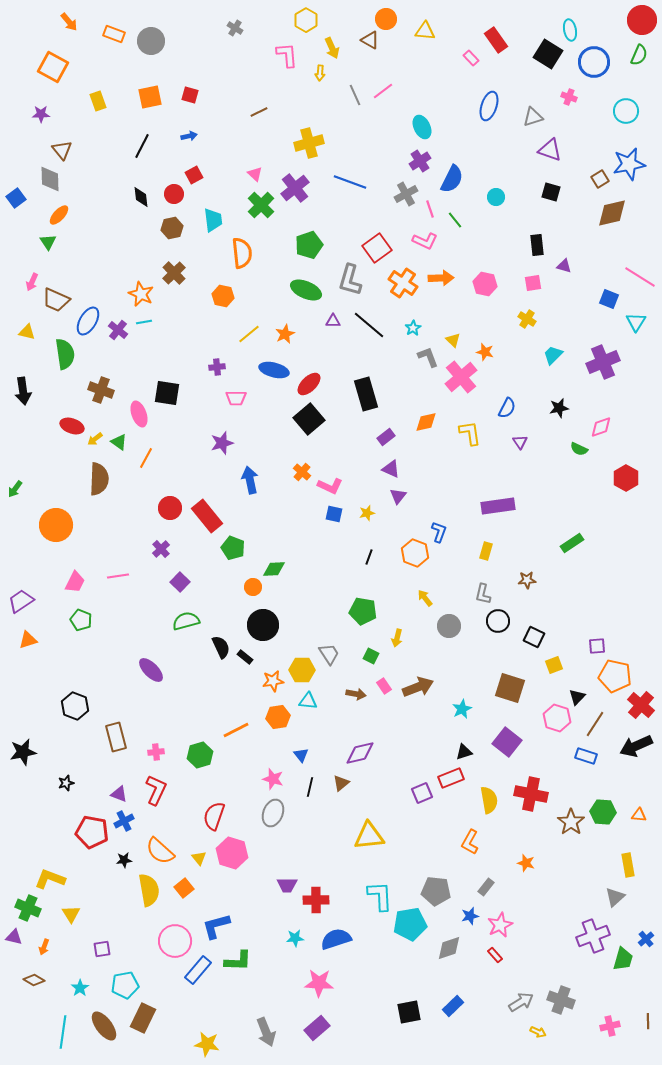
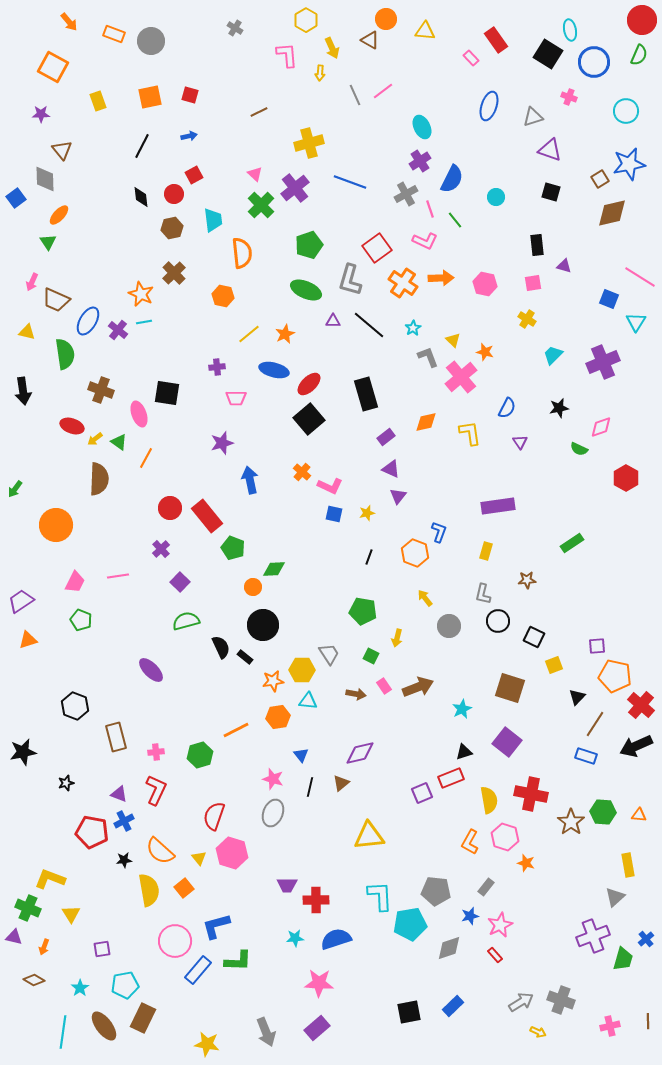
gray diamond at (50, 179): moved 5 px left
pink hexagon at (557, 718): moved 52 px left, 119 px down
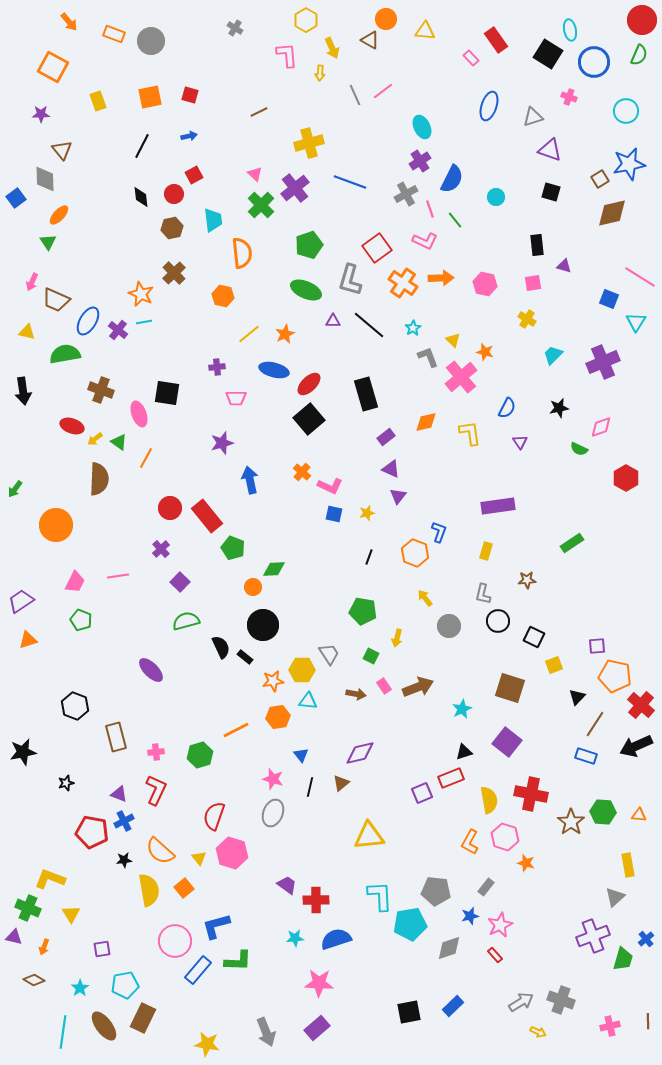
green semicircle at (65, 354): rotated 92 degrees counterclockwise
purple trapezoid at (287, 885): rotated 145 degrees counterclockwise
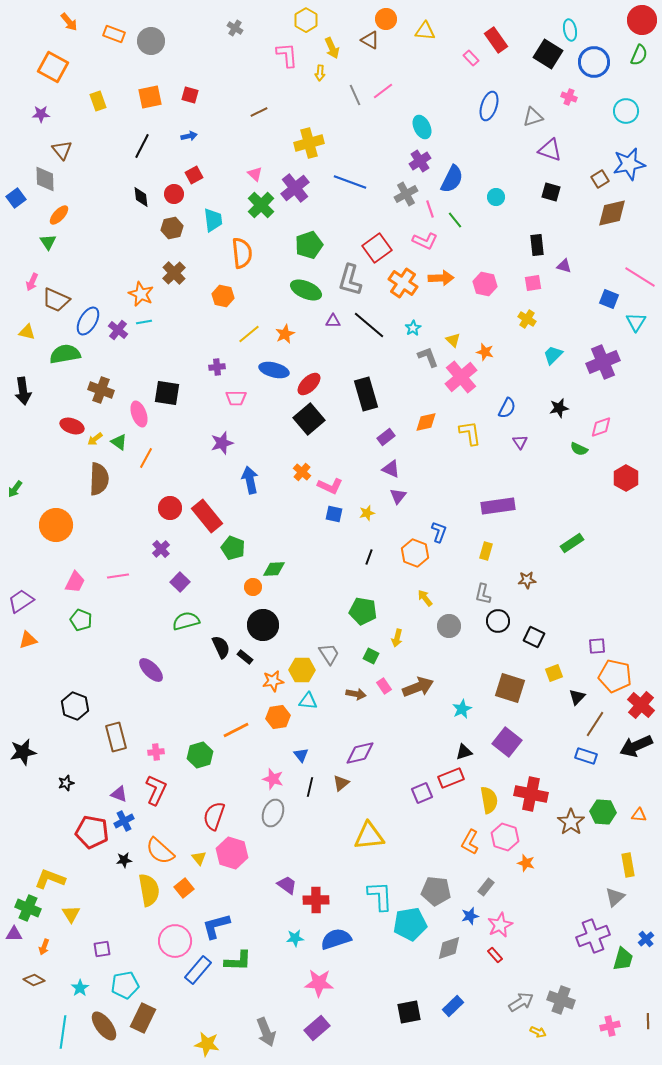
yellow square at (554, 665): moved 8 px down
purple triangle at (14, 937): moved 3 px up; rotated 12 degrees counterclockwise
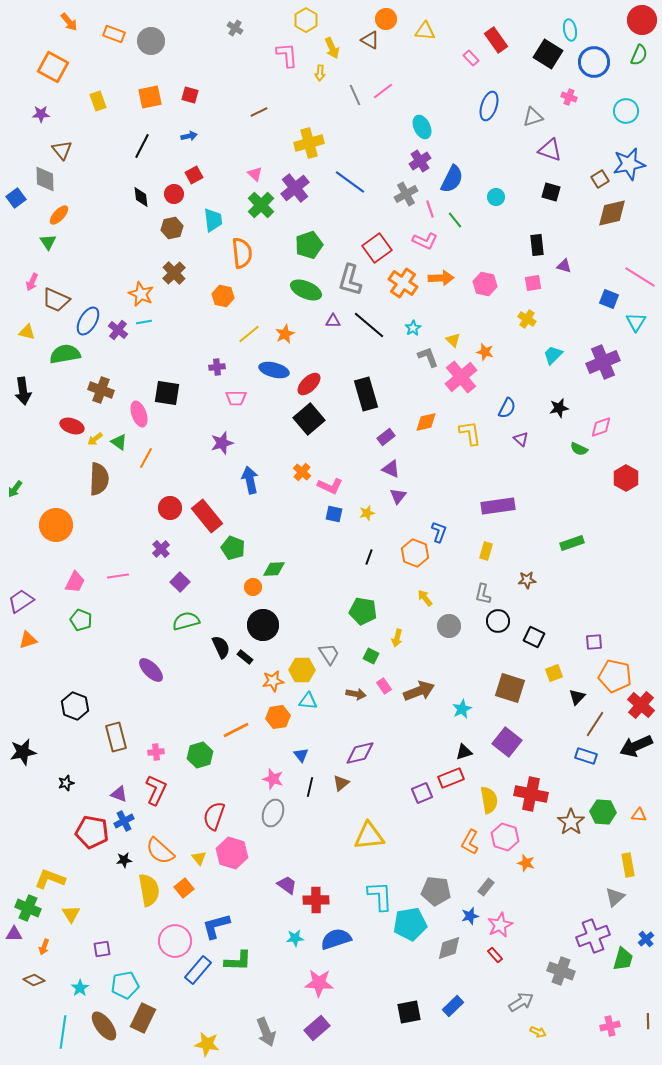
blue line at (350, 182): rotated 16 degrees clockwise
purple triangle at (520, 442): moved 1 px right, 3 px up; rotated 14 degrees counterclockwise
green rectangle at (572, 543): rotated 15 degrees clockwise
purple square at (597, 646): moved 3 px left, 4 px up
brown arrow at (418, 687): moved 1 px right, 4 px down
gray cross at (561, 1000): moved 29 px up
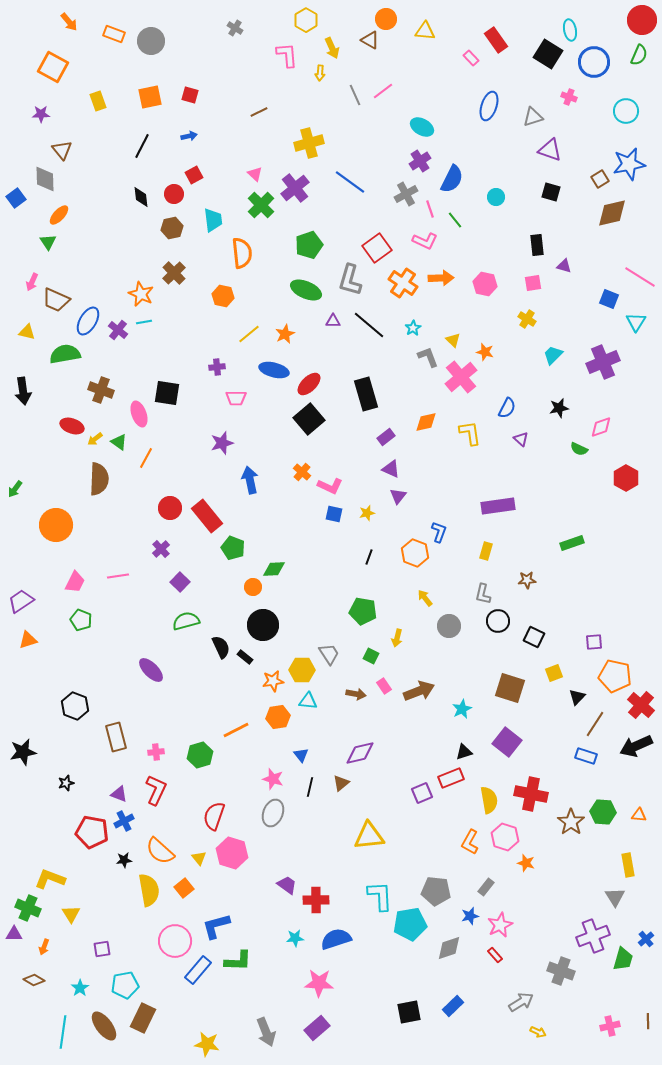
cyan ellipse at (422, 127): rotated 35 degrees counterclockwise
gray triangle at (615, 897): rotated 20 degrees counterclockwise
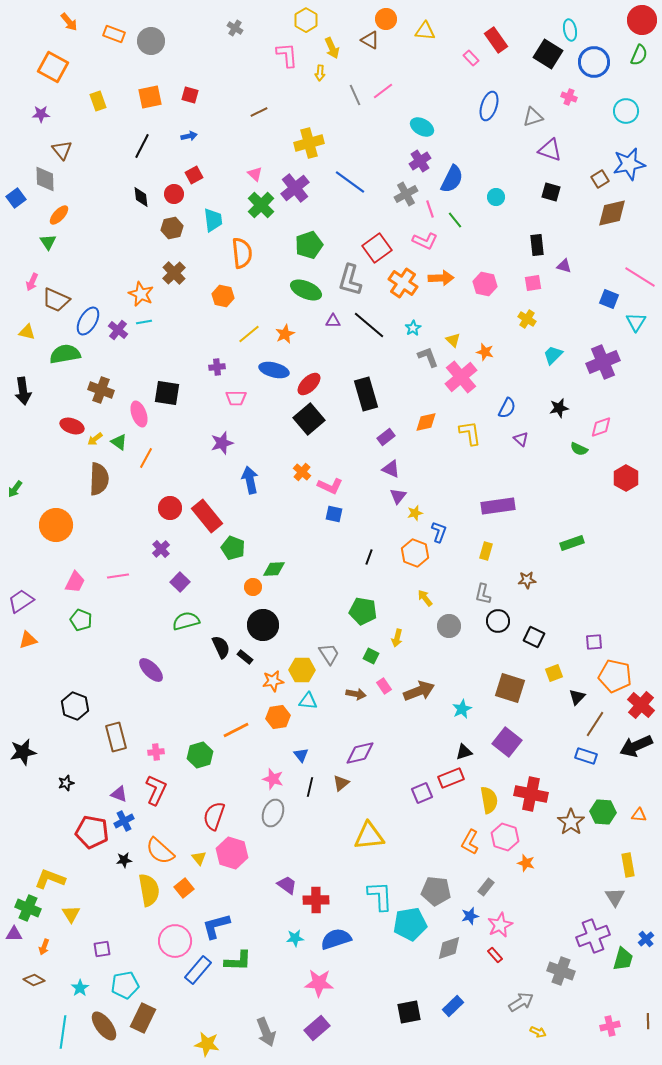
yellow star at (367, 513): moved 48 px right
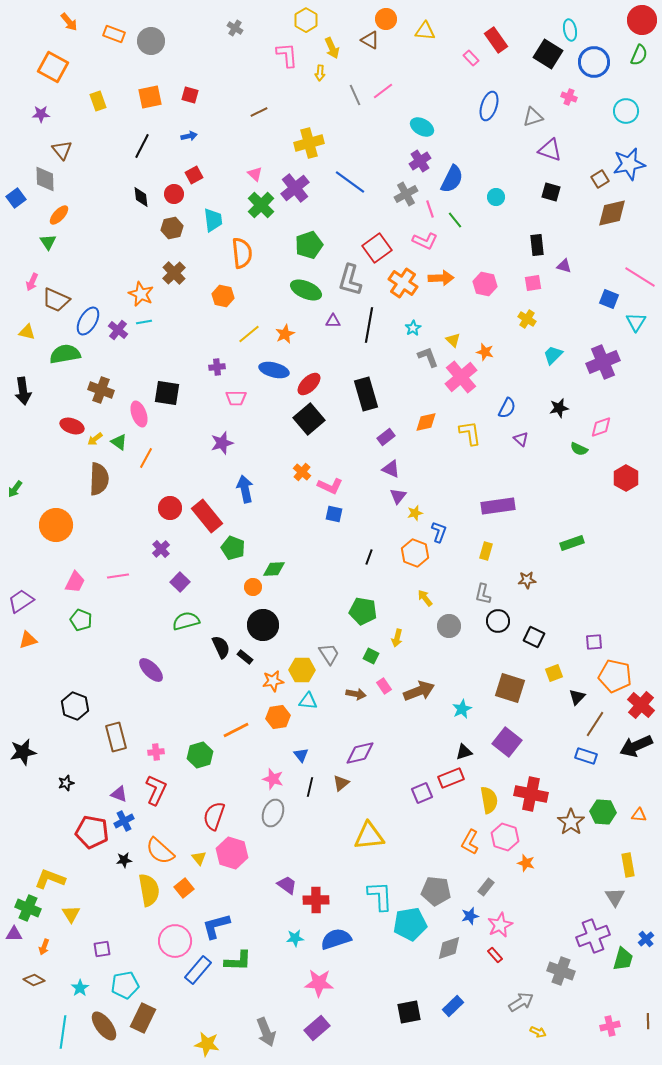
black line at (369, 325): rotated 60 degrees clockwise
blue arrow at (250, 480): moved 5 px left, 9 px down
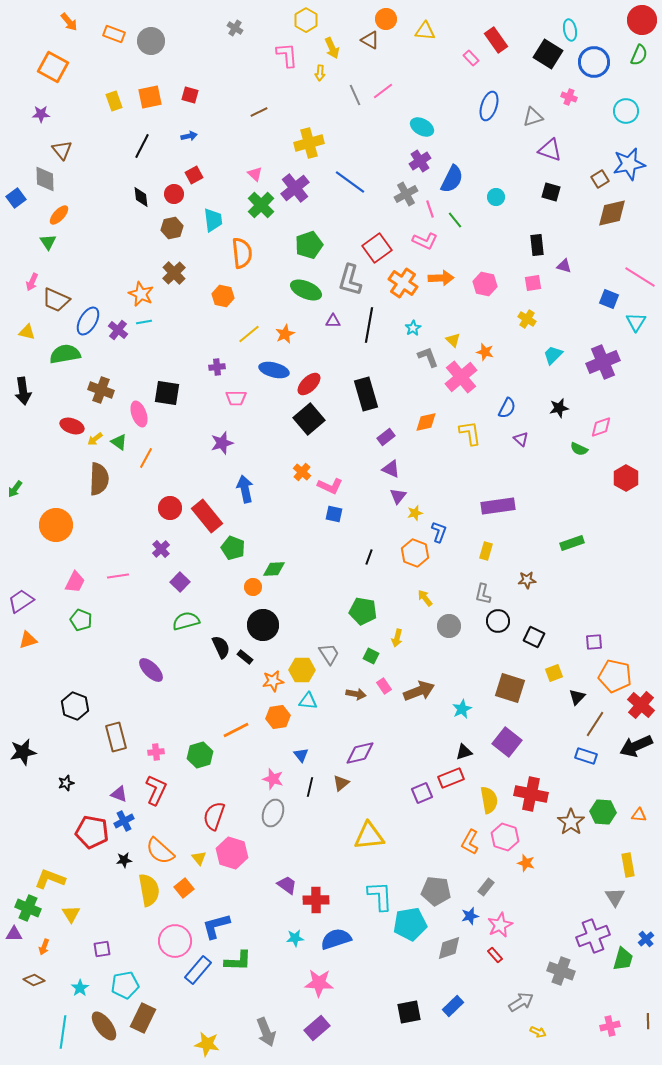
yellow rectangle at (98, 101): moved 16 px right
